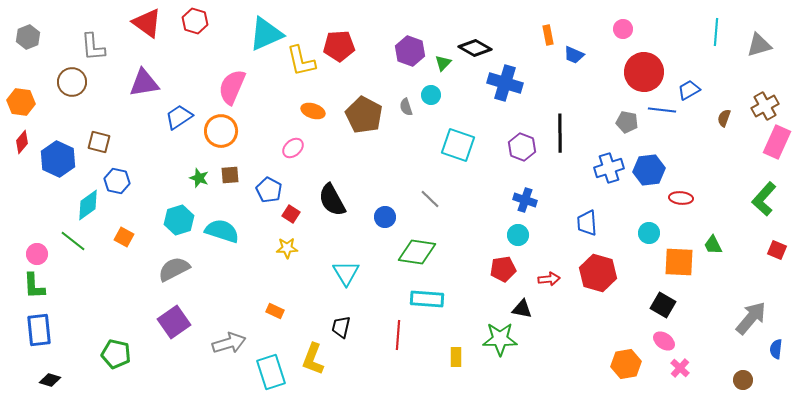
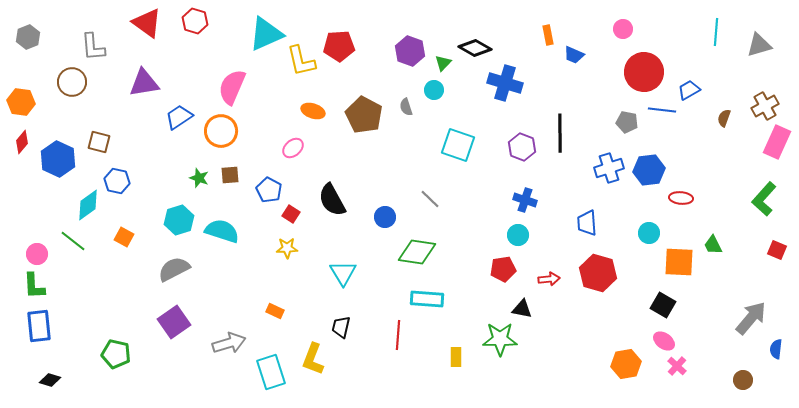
cyan circle at (431, 95): moved 3 px right, 5 px up
cyan triangle at (346, 273): moved 3 px left
blue rectangle at (39, 330): moved 4 px up
pink cross at (680, 368): moved 3 px left, 2 px up
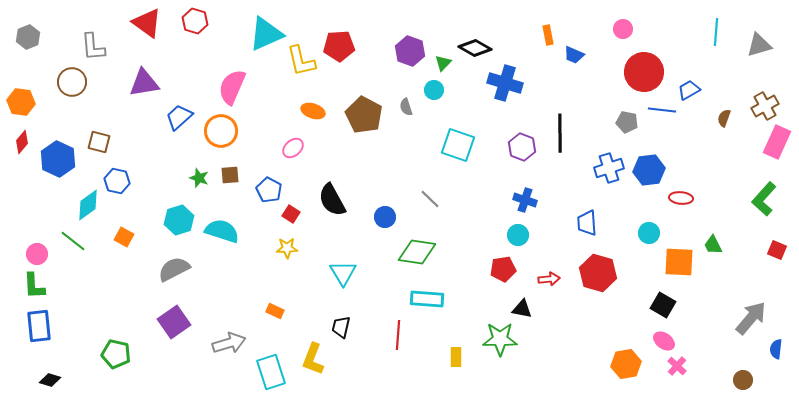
blue trapezoid at (179, 117): rotated 8 degrees counterclockwise
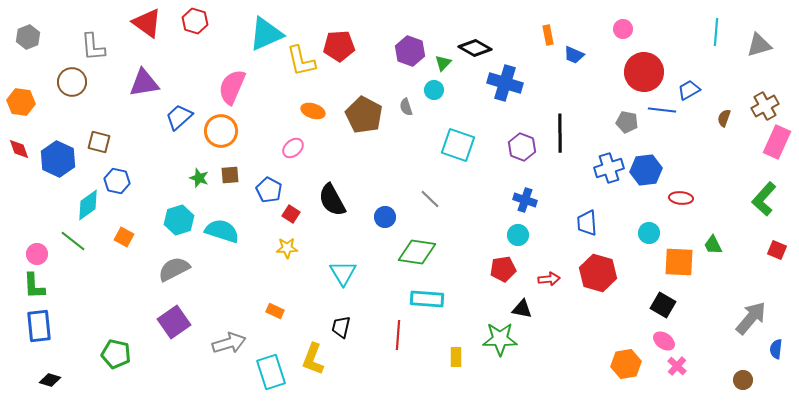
red diamond at (22, 142): moved 3 px left, 7 px down; rotated 60 degrees counterclockwise
blue hexagon at (649, 170): moved 3 px left
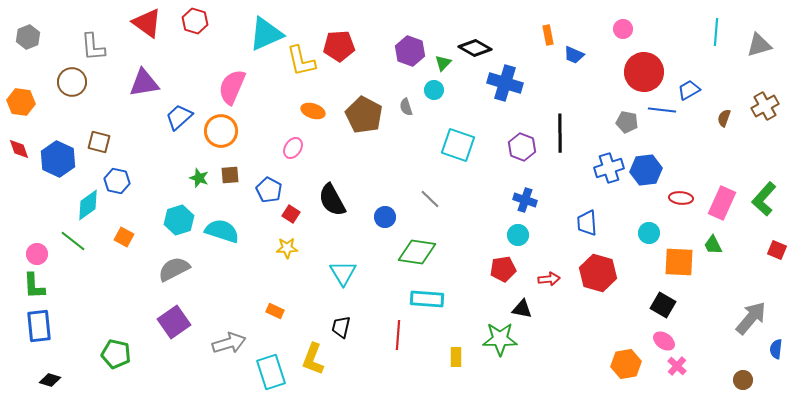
pink rectangle at (777, 142): moved 55 px left, 61 px down
pink ellipse at (293, 148): rotated 15 degrees counterclockwise
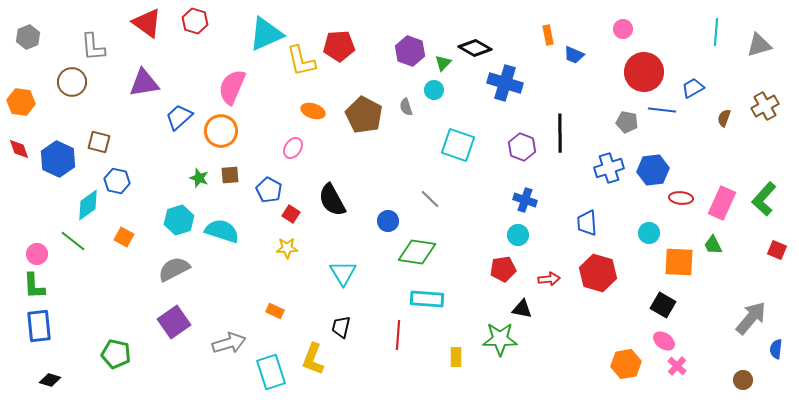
blue trapezoid at (689, 90): moved 4 px right, 2 px up
blue hexagon at (646, 170): moved 7 px right
blue circle at (385, 217): moved 3 px right, 4 px down
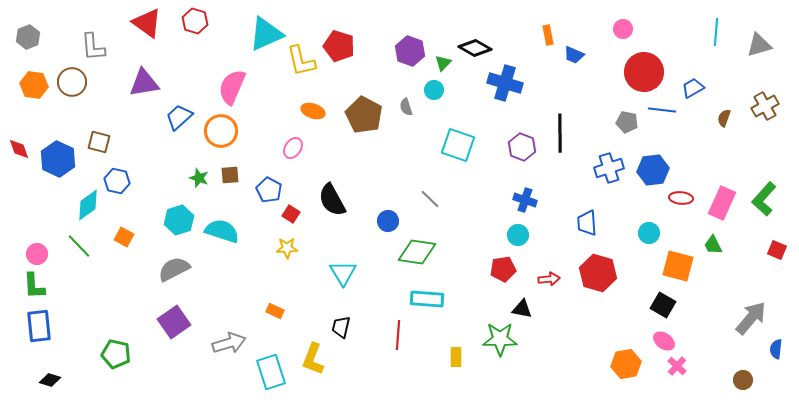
red pentagon at (339, 46): rotated 20 degrees clockwise
orange hexagon at (21, 102): moved 13 px right, 17 px up
green line at (73, 241): moved 6 px right, 5 px down; rotated 8 degrees clockwise
orange square at (679, 262): moved 1 px left, 4 px down; rotated 12 degrees clockwise
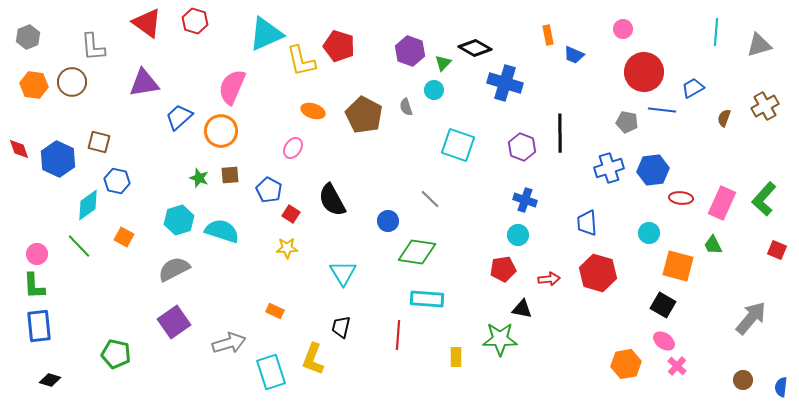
blue semicircle at (776, 349): moved 5 px right, 38 px down
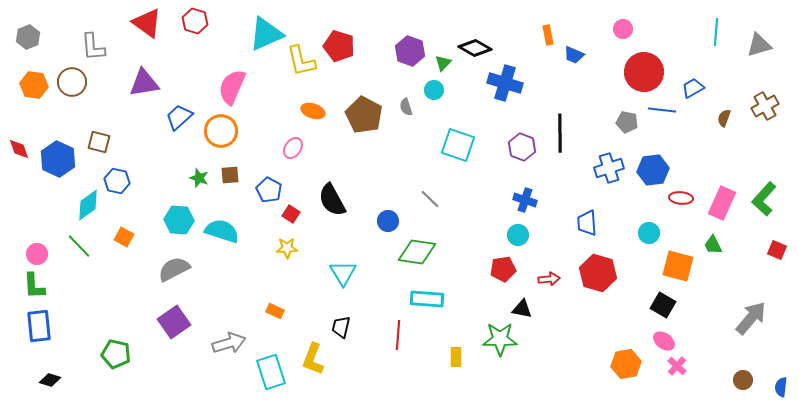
cyan hexagon at (179, 220): rotated 20 degrees clockwise
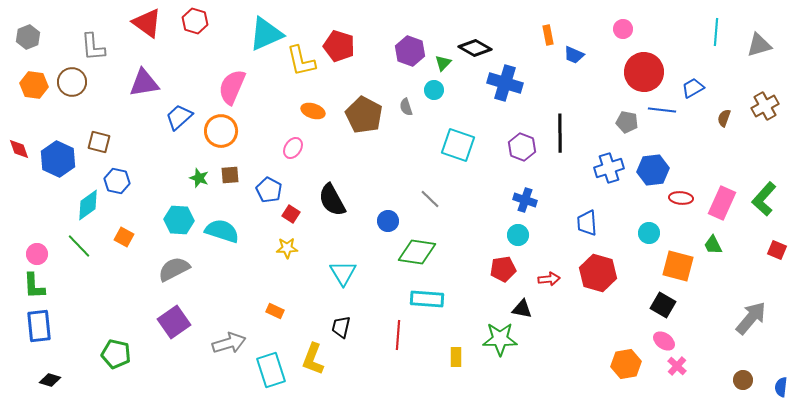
cyan rectangle at (271, 372): moved 2 px up
